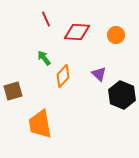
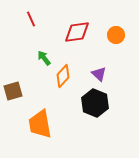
red line: moved 15 px left
red diamond: rotated 12 degrees counterclockwise
black hexagon: moved 27 px left, 8 px down
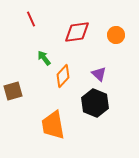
orange trapezoid: moved 13 px right, 1 px down
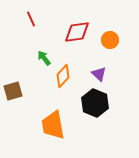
orange circle: moved 6 px left, 5 px down
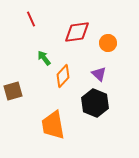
orange circle: moved 2 px left, 3 px down
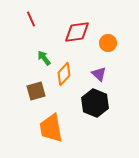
orange diamond: moved 1 px right, 2 px up
brown square: moved 23 px right
orange trapezoid: moved 2 px left, 3 px down
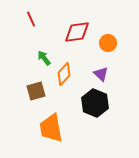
purple triangle: moved 2 px right
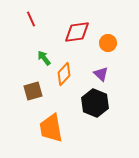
brown square: moved 3 px left
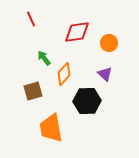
orange circle: moved 1 px right
purple triangle: moved 4 px right
black hexagon: moved 8 px left, 2 px up; rotated 24 degrees counterclockwise
